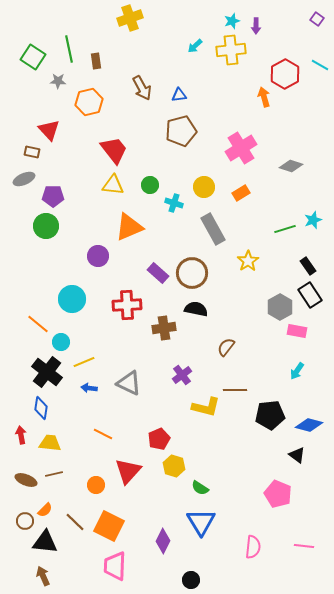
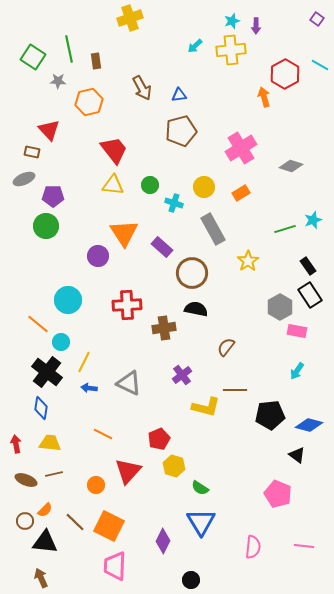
orange triangle at (129, 227): moved 5 px left, 6 px down; rotated 40 degrees counterclockwise
purple rectangle at (158, 273): moved 4 px right, 26 px up
cyan circle at (72, 299): moved 4 px left, 1 px down
yellow line at (84, 362): rotated 40 degrees counterclockwise
red arrow at (21, 435): moved 5 px left, 9 px down
brown arrow at (43, 576): moved 2 px left, 2 px down
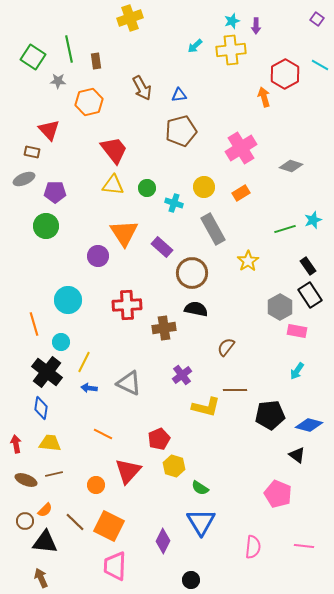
green circle at (150, 185): moved 3 px left, 3 px down
purple pentagon at (53, 196): moved 2 px right, 4 px up
orange line at (38, 324): moved 4 px left; rotated 35 degrees clockwise
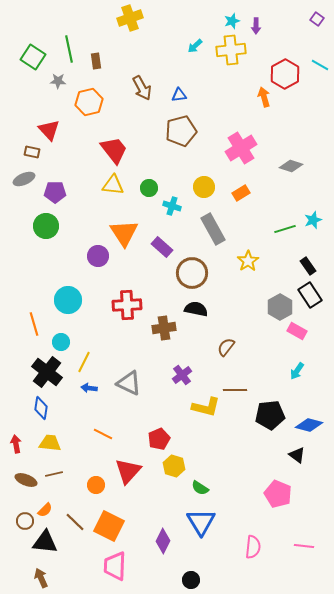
green circle at (147, 188): moved 2 px right
cyan cross at (174, 203): moved 2 px left, 3 px down
pink rectangle at (297, 331): rotated 18 degrees clockwise
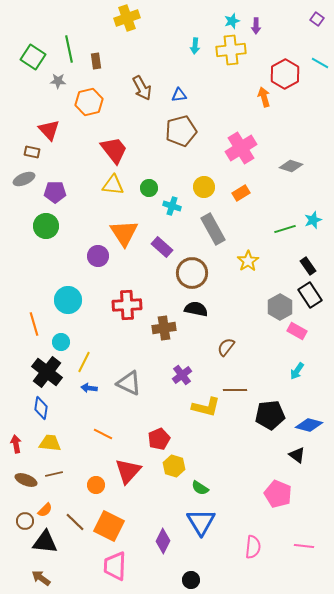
yellow cross at (130, 18): moved 3 px left
cyan arrow at (195, 46): rotated 42 degrees counterclockwise
cyan line at (320, 65): moved 2 px up
brown arrow at (41, 578): rotated 30 degrees counterclockwise
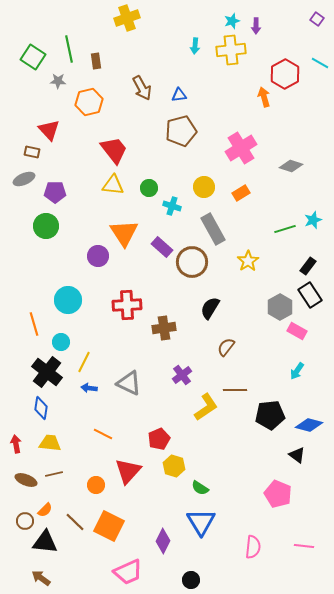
black rectangle at (308, 266): rotated 72 degrees clockwise
brown circle at (192, 273): moved 11 px up
black semicircle at (196, 309): moved 14 px right, 1 px up; rotated 70 degrees counterclockwise
yellow L-shape at (206, 407): rotated 48 degrees counterclockwise
pink trapezoid at (115, 566): moved 13 px right, 6 px down; rotated 116 degrees counterclockwise
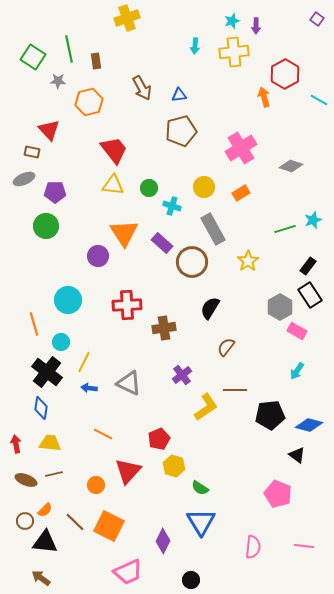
yellow cross at (231, 50): moved 3 px right, 2 px down
cyan line at (320, 63): moved 1 px left, 37 px down
purple rectangle at (162, 247): moved 4 px up
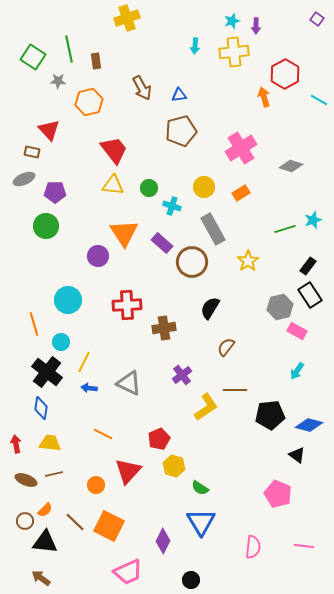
gray hexagon at (280, 307): rotated 15 degrees clockwise
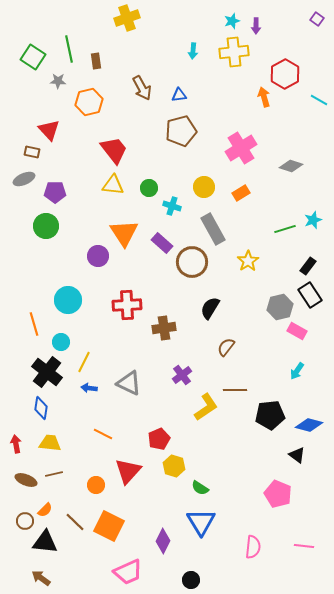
cyan arrow at (195, 46): moved 2 px left, 5 px down
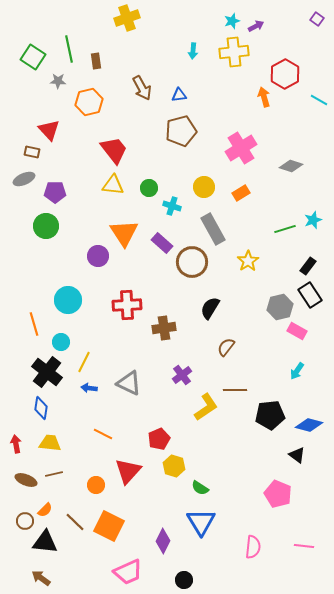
purple arrow at (256, 26): rotated 119 degrees counterclockwise
black circle at (191, 580): moved 7 px left
